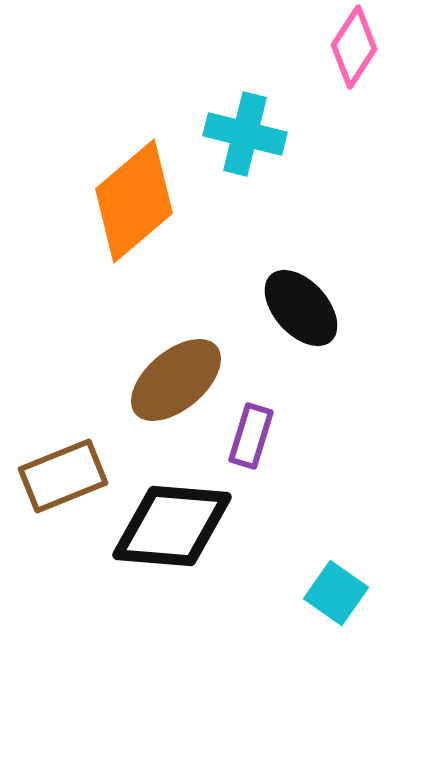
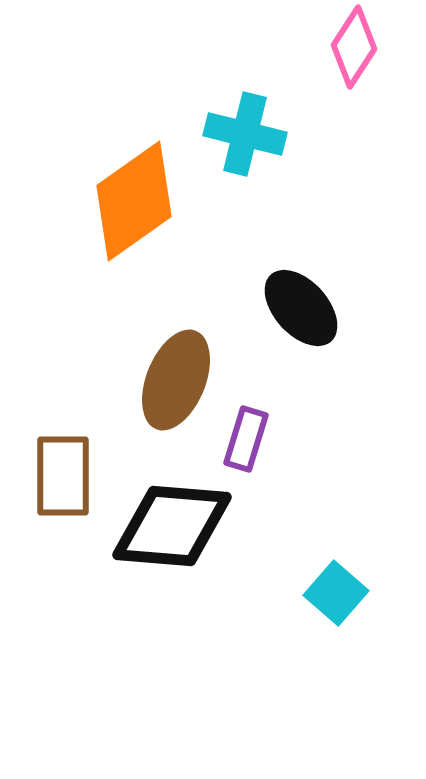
orange diamond: rotated 5 degrees clockwise
brown ellipse: rotated 28 degrees counterclockwise
purple rectangle: moved 5 px left, 3 px down
brown rectangle: rotated 68 degrees counterclockwise
cyan square: rotated 6 degrees clockwise
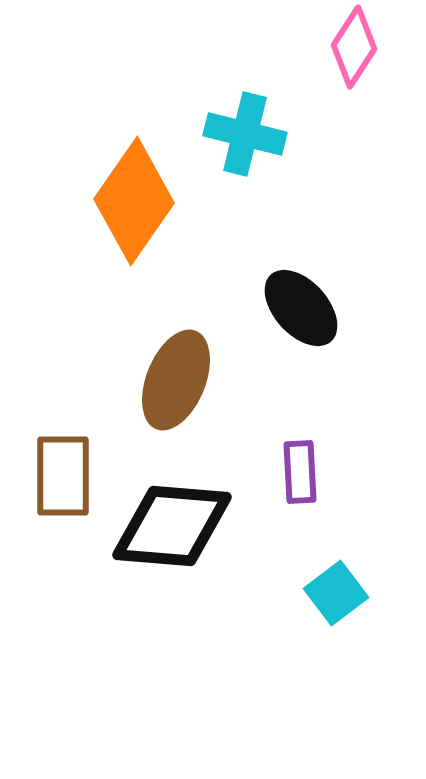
orange diamond: rotated 20 degrees counterclockwise
purple rectangle: moved 54 px right, 33 px down; rotated 20 degrees counterclockwise
cyan square: rotated 12 degrees clockwise
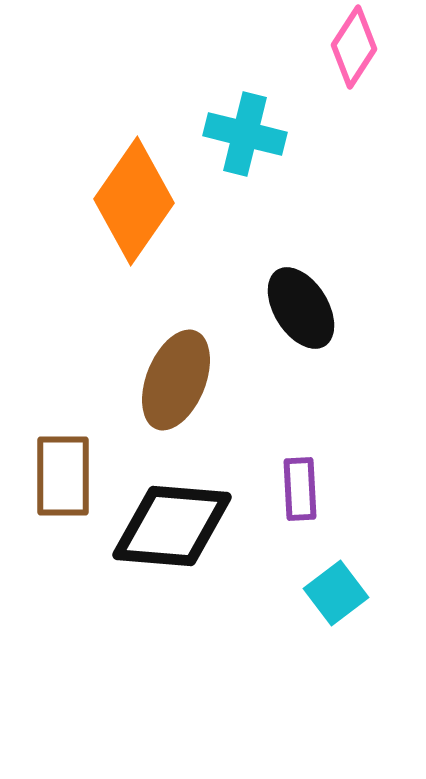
black ellipse: rotated 10 degrees clockwise
purple rectangle: moved 17 px down
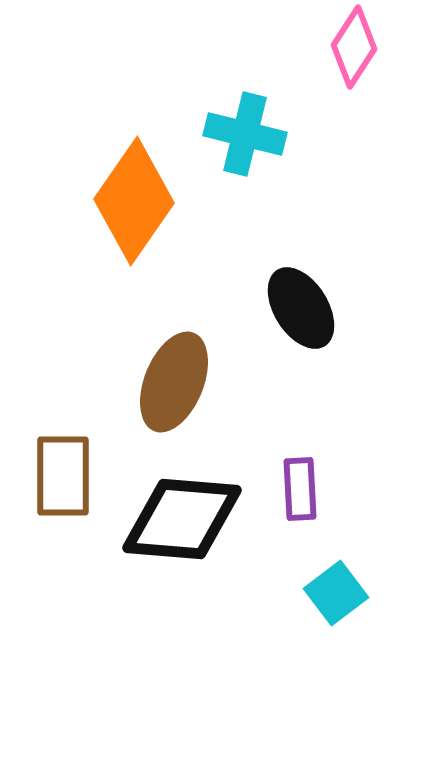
brown ellipse: moved 2 px left, 2 px down
black diamond: moved 10 px right, 7 px up
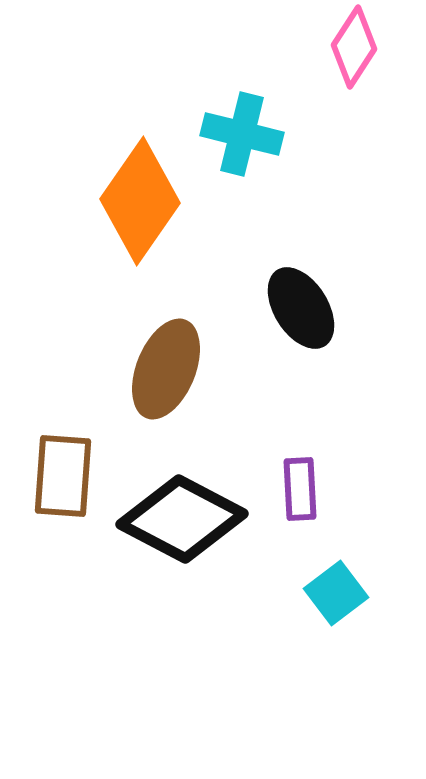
cyan cross: moved 3 px left
orange diamond: moved 6 px right
brown ellipse: moved 8 px left, 13 px up
brown rectangle: rotated 4 degrees clockwise
black diamond: rotated 23 degrees clockwise
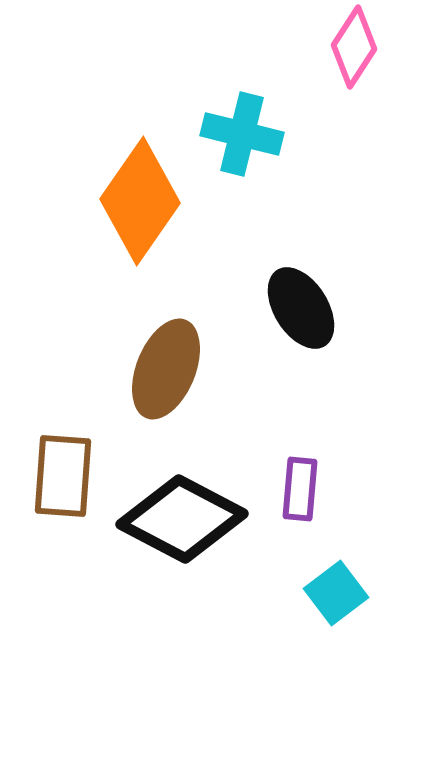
purple rectangle: rotated 8 degrees clockwise
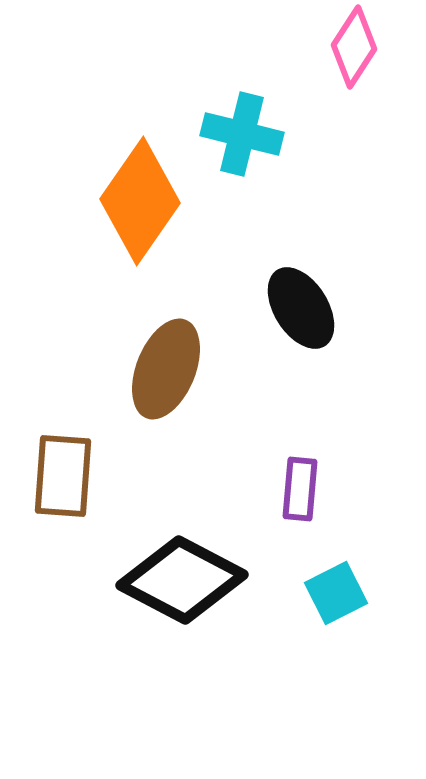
black diamond: moved 61 px down
cyan square: rotated 10 degrees clockwise
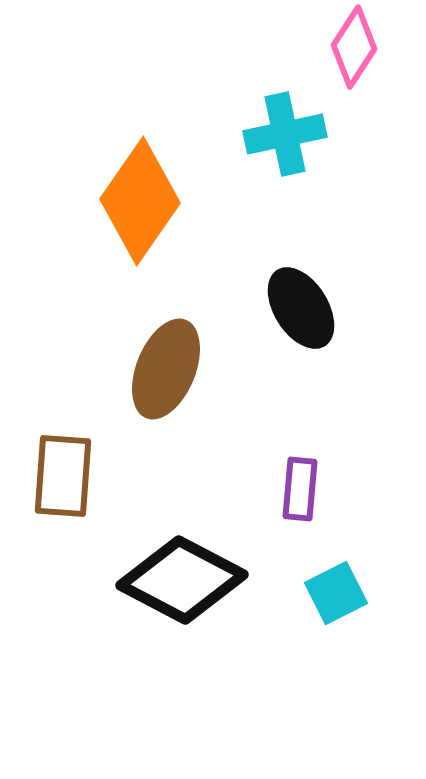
cyan cross: moved 43 px right; rotated 26 degrees counterclockwise
